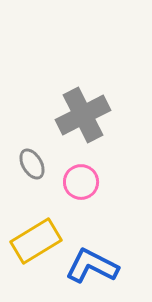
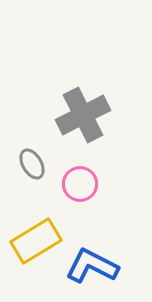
pink circle: moved 1 px left, 2 px down
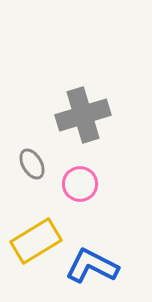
gray cross: rotated 10 degrees clockwise
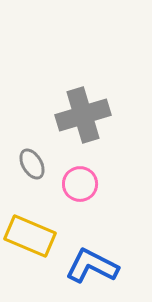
yellow rectangle: moved 6 px left, 5 px up; rotated 54 degrees clockwise
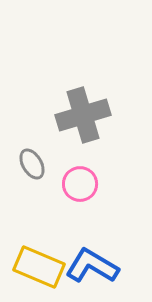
yellow rectangle: moved 9 px right, 31 px down
blue L-shape: rotated 4 degrees clockwise
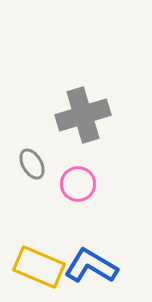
pink circle: moved 2 px left
blue L-shape: moved 1 px left
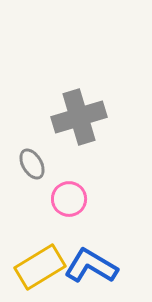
gray cross: moved 4 px left, 2 px down
pink circle: moved 9 px left, 15 px down
yellow rectangle: moved 1 px right; rotated 54 degrees counterclockwise
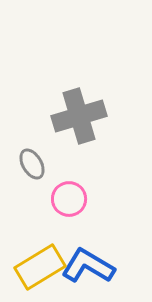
gray cross: moved 1 px up
blue L-shape: moved 3 px left
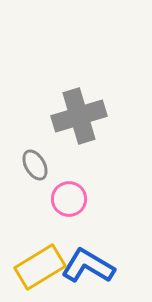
gray ellipse: moved 3 px right, 1 px down
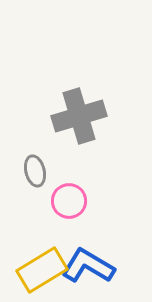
gray ellipse: moved 6 px down; rotated 16 degrees clockwise
pink circle: moved 2 px down
yellow rectangle: moved 2 px right, 3 px down
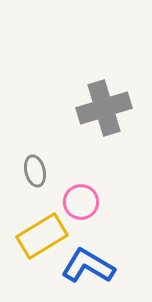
gray cross: moved 25 px right, 8 px up
pink circle: moved 12 px right, 1 px down
yellow rectangle: moved 34 px up
